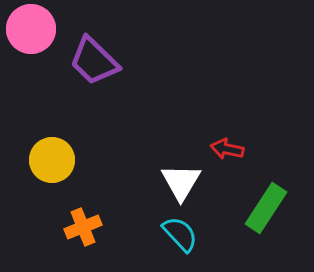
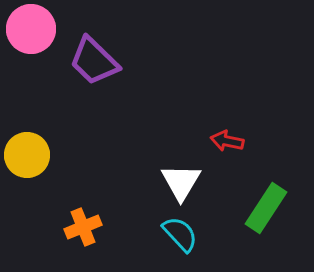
red arrow: moved 8 px up
yellow circle: moved 25 px left, 5 px up
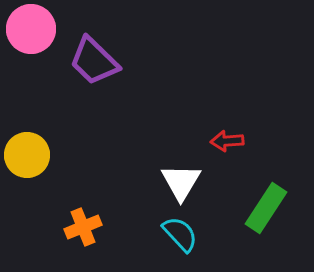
red arrow: rotated 16 degrees counterclockwise
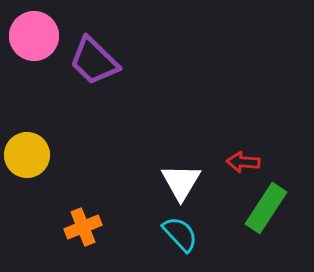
pink circle: moved 3 px right, 7 px down
red arrow: moved 16 px right, 21 px down; rotated 8 degrees clockwise
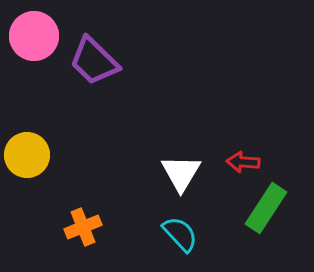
white triangle: moved 9 px up
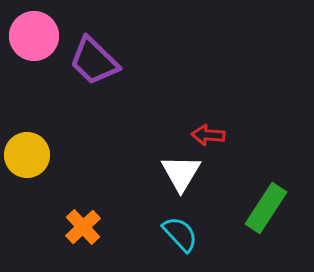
red arrow: moved 35 px left, 27 px up
orange cross: rotated 21 degrees counterclockwise
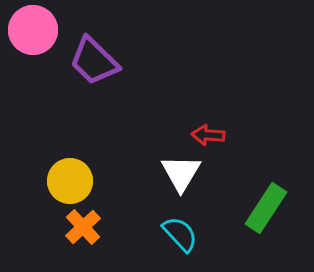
pink circle: moved 1 px left, 6 px up
yellow circle: moved 43 px right, 26 px down
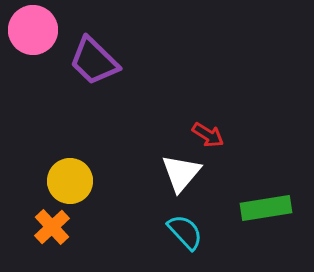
red arrow: rotated 152 degrees counterclockwise
white triangle: rotated 9 degrees clockwise
green rectangle: rotated 48 degrees clockwise
orange cross: moved 31 px left
cyan semicircle: moved 5 px right, 2 px up
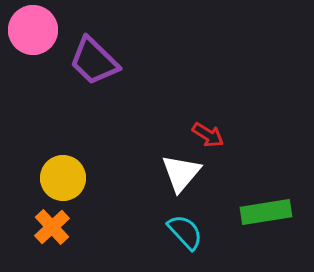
yellow circle: moved 7 px left, 3 px up
green rectangle: moved 4 px down
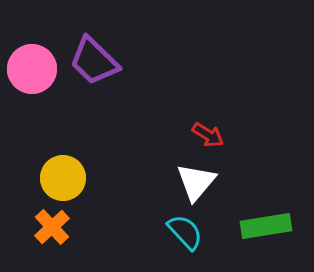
pink circle: moved 1 px left, 39 px down
white triangle: moved 15 px right, 9 px down
green rectangle: moved 14 px down
